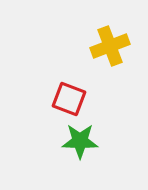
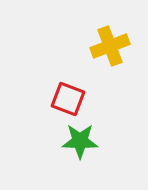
red square: moved 1 px left
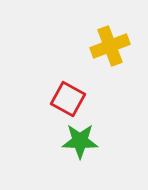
red square: rotated 8 degrees clockwise
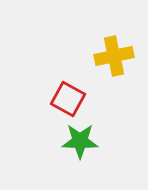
yellow cross: moved 4 px right, 10 px down; rotated 9 degrees clockwise
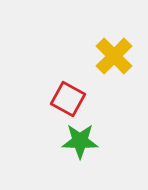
yellow cross: rotated 33 degrees counterclockwise
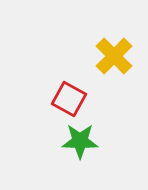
red square: moved 1 px right
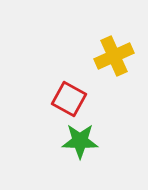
yellow cross: rotated 21 degrees clockwise
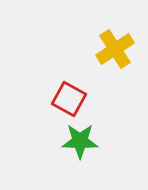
yellow cross: moved 1 px right, 7 px up; rotated 9 degrees counterclockwise
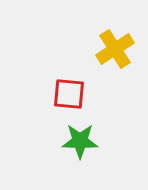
red square: moved 5 px up; rotated 24 degrees counterclockwise
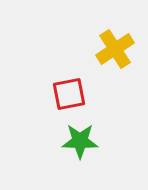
red square: rotated 16 degrees counterclockwise
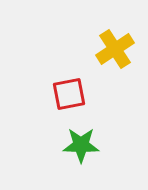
green star: moved 1 px right, 4 px down
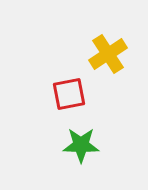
yellow cross: moved 7 px left, 5 px down
